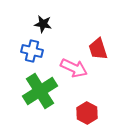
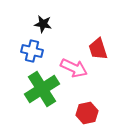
green cross: moved 2 px right, 2 px up
red hexagon: rotated 20 degrees clockwise
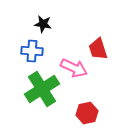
blue cross: rotated 10 degrees counterclockwise
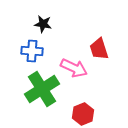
red trapezoid: moved 1 px right
red hexagon: moved 4 px left, 1 px down; rotated 10 degrees counterclockwise
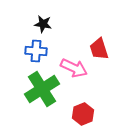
blue cross: moved 4 px right
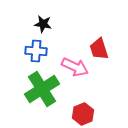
pink arrow: moved 1 px right, 1 px up
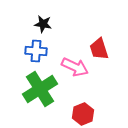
green cross: moved 2 px left
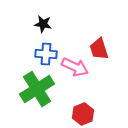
blue cross: moved 10 px right, 3 px down
green cross: moved 3 px left
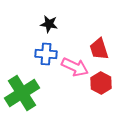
black star: moved 6 px right
green cross: moved 15 px left, 4 px down
red hexagon: moved 18 px right, 31 px up; rotated 10 degrees counterclockwise
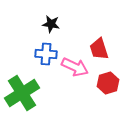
black star: moved 2 px right
red hexagon: moved 7 px right; rotated 15 degrees clockwise
